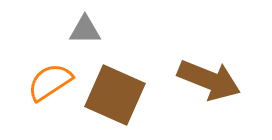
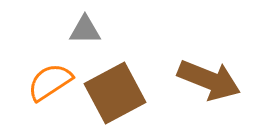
brown square: moved 2 px up; rotated 38 degrees clockwise
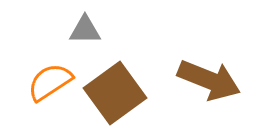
brown square: rotated 8 degrees counterclockwise
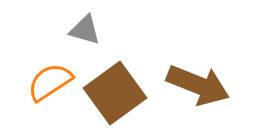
gray triangle: rotated 16 degrees clockwise
brown arrow: moved 11 px left, 5 px down
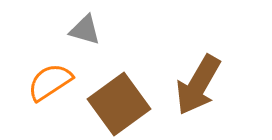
brown arrow: rotated 98 degrees clockwise
brown square: moved 4 px right, 11 px down
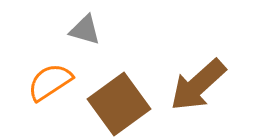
brown arrow: rotated 18 degrees clockwise
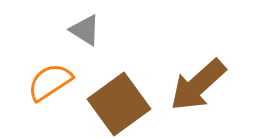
gray triangle: rotated 16 degrees clockwise
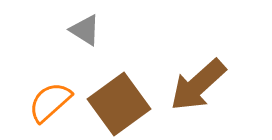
orange semicircle: moved 20 px down; rotated 9 degrees counterclockwise
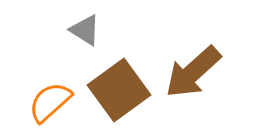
brown arrow: moved 5 px left, 13 px up
brown square: moved 14 px up
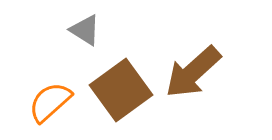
brown square: moved 2 px right
